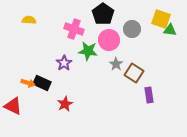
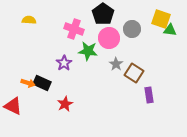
pink circle: moved 2 px up
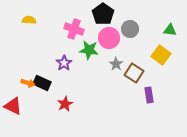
yellow square: moved 36 px down; rotated 18 degrees clockwise
gray circle: moved 2 px left
green star: moved 1 px right, 1 px up
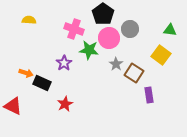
orange arrow: moved 2 px left, 10 px up
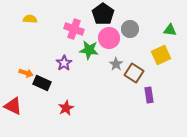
yellow semicircle: moved 1 px right, 1 px up
yellow square: rotated 30 degrees clockwise
red star: moved 1 px right, 4 px down
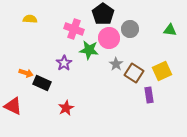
yellow square: moved 1 px right, 16 px down
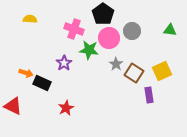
gray circle: moved 2 px right, 2 px down
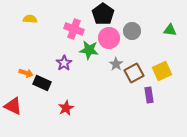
brown square: rotated 30 degrees clockwise
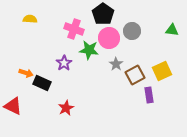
green triangle: moved 2 px right
brown square: moved 1 px right, 2 px down
